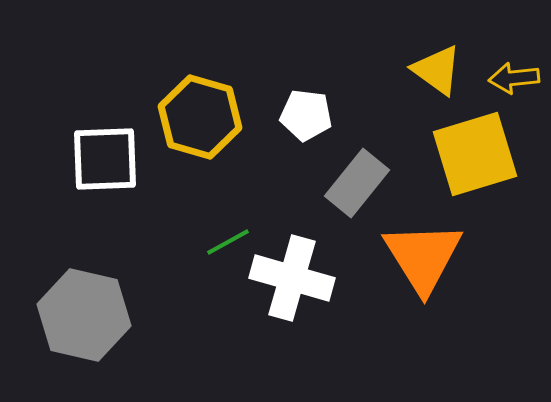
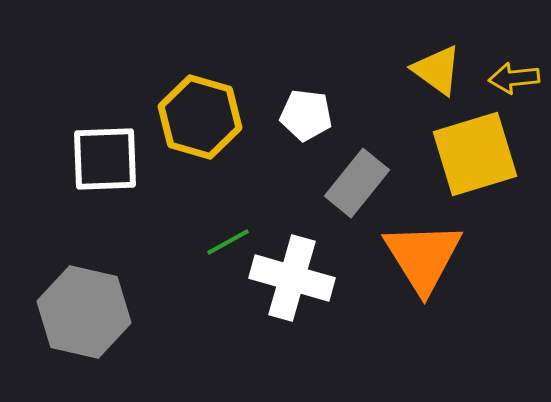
gray hexagon: moved 3 px up
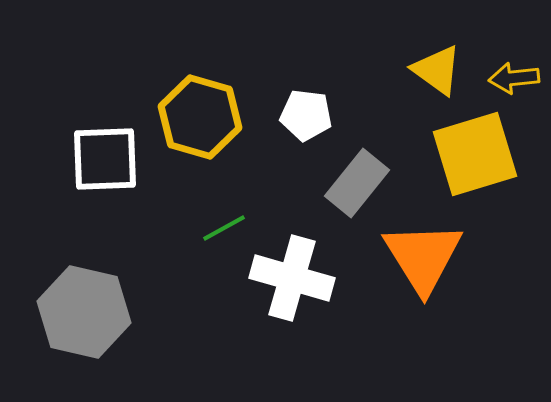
green line: moved 4 px left, 14 px up
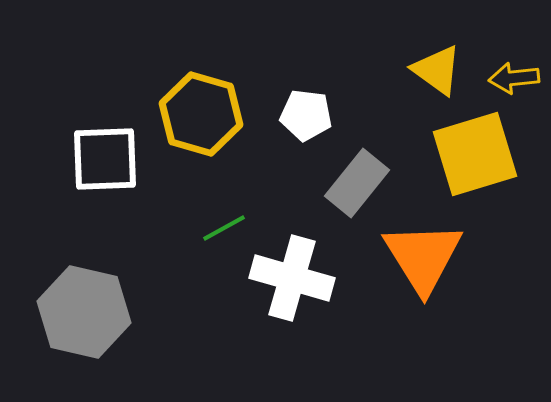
yellow hexagon: moved 1 px right, 3 px up
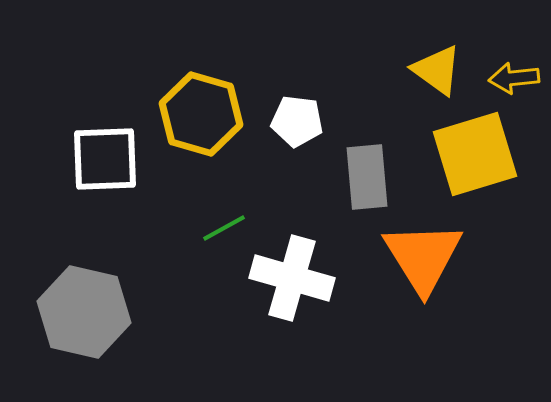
white pentagon: moved 9 px left, 6 px down
gray rectangle: moved 10 px right, 6 px up; rotated 44 degrees counterclockwise
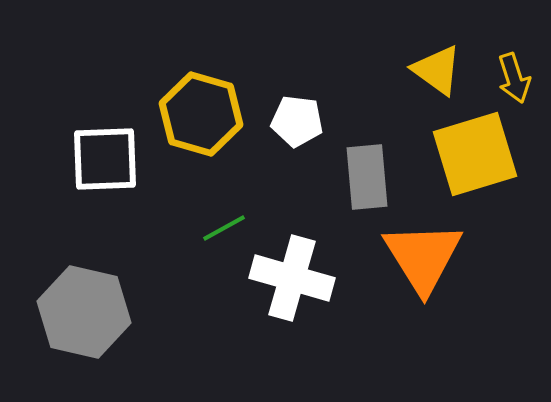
yellow arrow: rotated 102 degrees counterclockwise
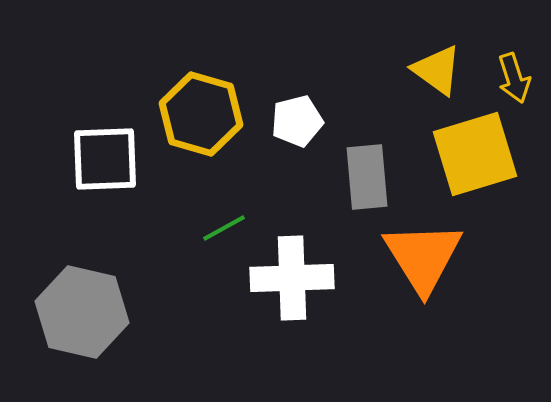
white pentagon: rotated 21 degrees counterclockwise
white cross: rotated 18 degrees counterclockwise
gray hexagon: moved 2 px left
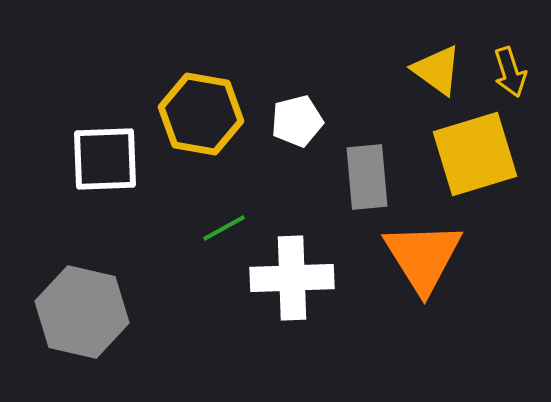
yellow arrow: moved 4 px left, 6 px up
yellow hexagon: rotated 6 degrees counterclockwise
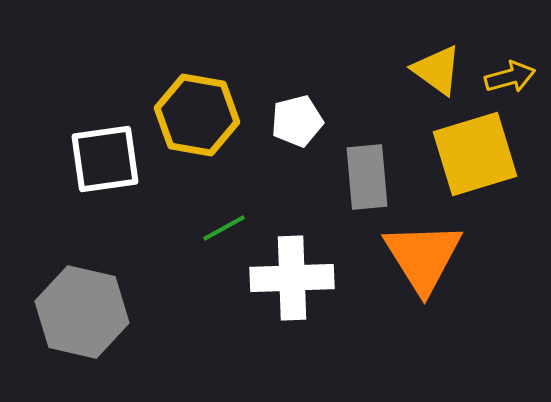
yellow arrow: moved 5 px down; rotated 87 degrees counterclockwise
yellow hexagon: moved 4 px left, 1 px down
white square: rotated 6 degrees counterclockwise
